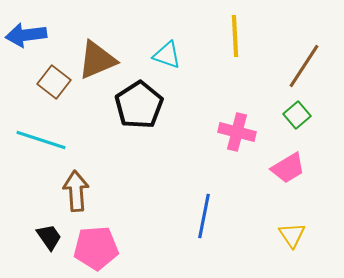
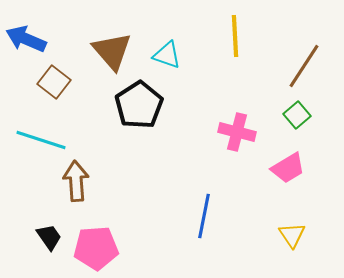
blue arrow: moved 4 px down; rotated 30 degrees clockwise
brown triangle: moved 15 px right, 9 px up; rotated 48 degrees counterclockwise
brown arrow: moved 10 px up
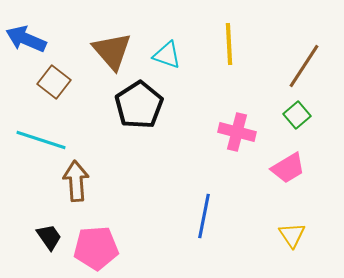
yellow line: moved 6 px left, 8 px down
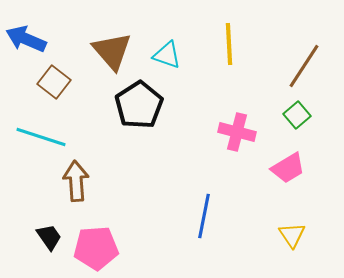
cyan line: moved 3 px up
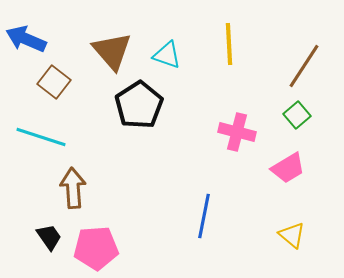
brown arrow: moved 3 px left, 7 px down
yellow triangle: rotated 16 degrees counterclockwise
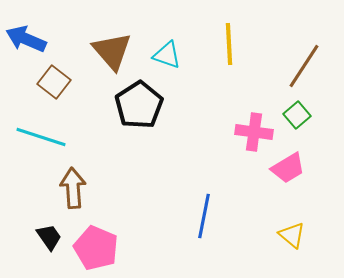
pink cross: moved 17 px right; rotated 6 degrees counterclockwise
pink pentagon: rotated 27 degrees clockwise
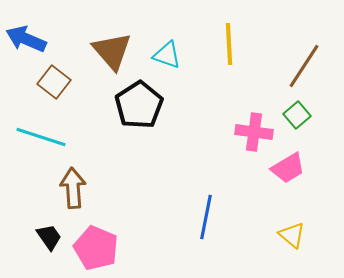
blue line: moved 2 px right, 1 px down
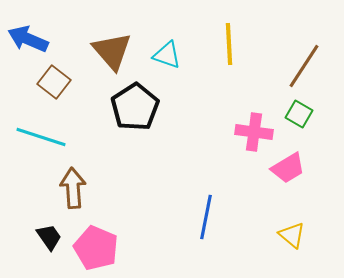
blue arrow: moved 2 px right
black pentagon: moved 4 px left, 2 px down
green square: moved 2 px right, 1 px up; rotated 20 degrees counterclockwise
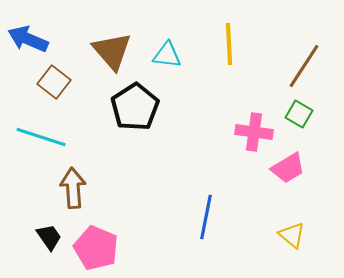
cyan triangle: rotated 12 degrees counterclockwise
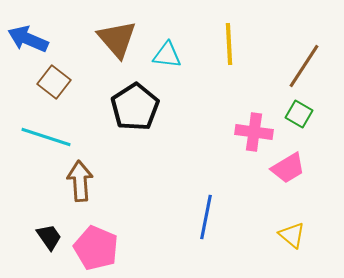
brown triangle: moved 5 px right, 12 px up
cyan line: moved 5 px right
brown arrow: moved 7 px right, 7 px up
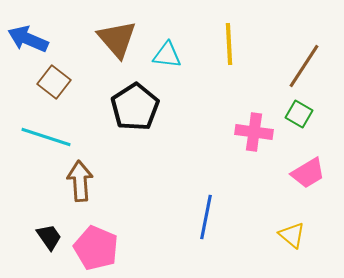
pink trapezoid: moved 20 px right, 5 px down
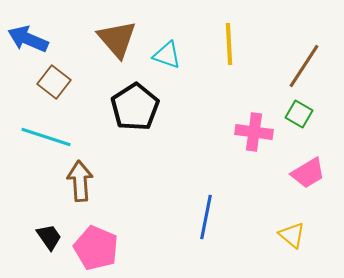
cyan triangle: rotated 12 degrees clockwise
